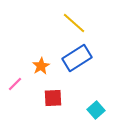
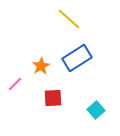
yellow line: moved 5 px left, 4 px up
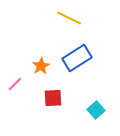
yellow line: moved 1 px up; rotated 15 degrees counterclockwise
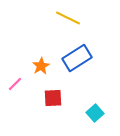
yellow line: moved 1 px left
cyan square: moved 1 px left, 3 px down
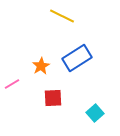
yellow line: moved 6 px left, 2 px up
pink line: moved 3 px left; rotated 14 degrees clockwise
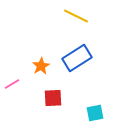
yellow line: moved 14 px right
cyan square: rotated 30 degrees clockwise
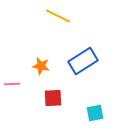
yellow line: moved 18 px left
blue rectangle: moved 6 px right, 3 px down
orange star: rotated 30 degrees counterclockwise
pink line: rotated 28 degrees clockwise
